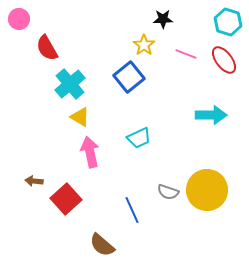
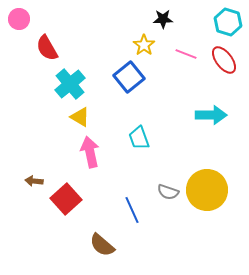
cyan trapezoid: rotated 95 degrees clockwise
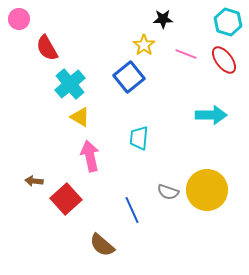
cyan trapezoid: rotated 25 degrees clockwise
pink arrow: moved 4 px down
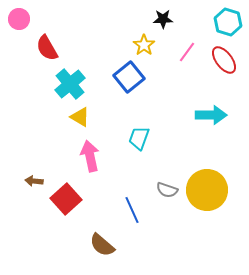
pink line: moved 1 px right, 2 px up; rotated 75 degrees counterclockwise
cyan trapezoid: rotated 15 degrees clockwise
gray semicircle: moved 1 px left, 2 px up
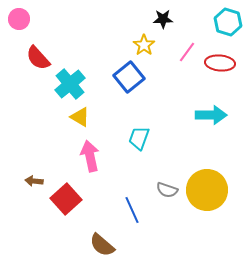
red semicircle: moved 9 px left, 10 px down; rotated 12 degrees counterclockwise
red ellipse: moved 4 px left, 3 px down; rotated 48 degrees counterclockwise
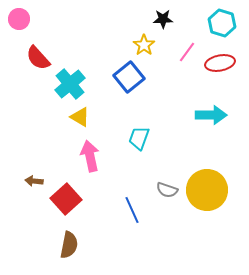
cyan hexagon: moved 6 px left, 1 px down
red ellipse: rotated 16 degrees counterclockwise
brown semicircle: moved 33 px left; rotated 120 degrees counterclockwise
